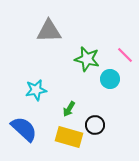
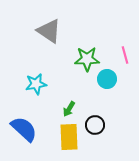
gray triangle: rotated 36 degrees clockwise
pink line: rotated 30 degrees clockwise
green star: rotated 15 degrees counterclockwise
cyan circle: moved 3 px left
cyan star: moved 6 px up
yellow rectangle: rotated 72 degrees clockwise
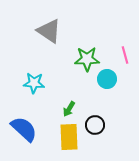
cyan star: moved 2 px left, 1 px up; rotated 15 degrees clockwise
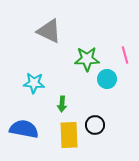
gray triangle: rotated 8 degrees counterclockwise
green arrow: moved 7 px left, 5 px up; rotated 28 degrees counterclockwise
blue semicircle: rotated 32 degrees counterclockwise
yellow rectangle: moved 2 px up
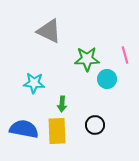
yellow rectangle: moved 12 px left, 4 px up
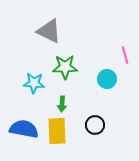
green star: moved 22 px left, 8 px down
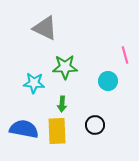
gray triangle: moved 4 px left, 3 px up
cyan circle: moved 1 px right, 2 px down
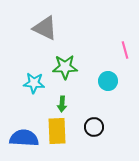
pink line: moved 5 px up
black circle: moved 1 px left, 2 px down
blue semicircle: moved 9 px down; rotated 8 degrees counterclockwise
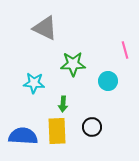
green star: moved 8 px right, 3 px up
green arrow: moved 1 px right
black circle: moved 2 px left
blue semicircle: moved 1 px left, 2 px up
